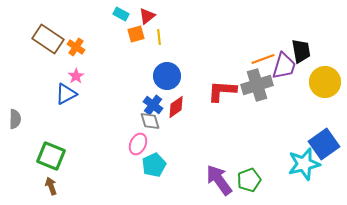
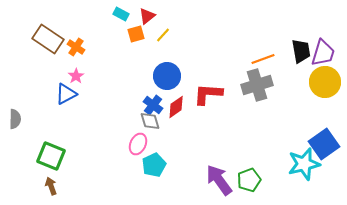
yellow line: moved 4 px right, 2 px up; rotated 49 degrees clockwise
purple trapezoid: moved 39 px right, 13 px up
red L-shape: moved 14 px left, 3 px down
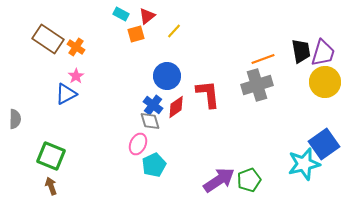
yellow line: moved 11 px right, 4 px up
red L-shape: rotated 80 degrees clockwise
purple arrow: rotated 92 degrees clockwise
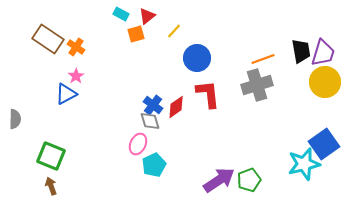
blue circle: moved 30 px right, 18 px up
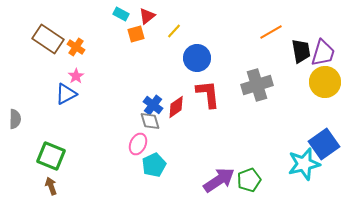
orange line: moved 8 px right, 27 px up; rotated 10 degrees counterclockwise
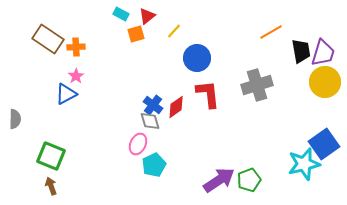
orange cross: rotated 36 degrees counterclockwise
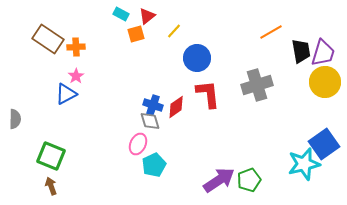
blue cross: rotated 18 degrees counterclockwise
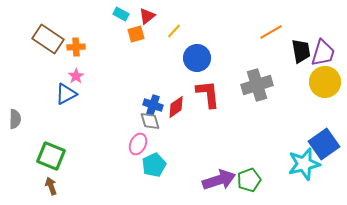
purple arrow: rotated 16 degrees clockwise
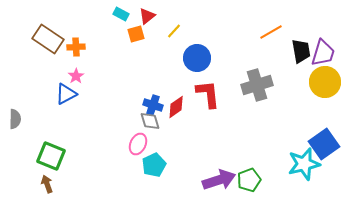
brown arrow: moved 4 px left, 2 px up
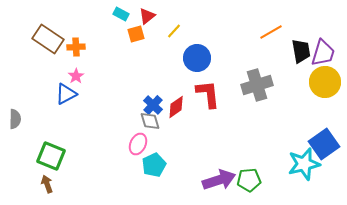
blue cross: rotated 24 degrees clockwise
green pentagon: rotated 15 degrees clockwise
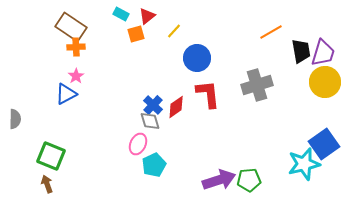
brown rectangle: moved 23 px right, 12 px up
